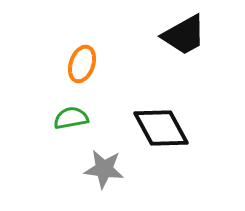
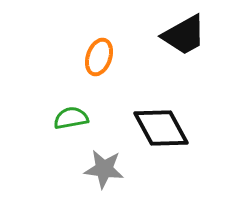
orange ellipse: moved 17 px right, 7 px up
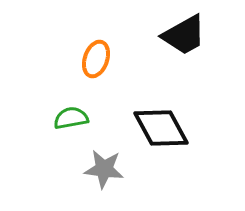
orange ellipse: moved 3 px left, 2 px down
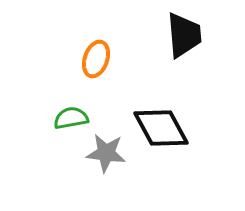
black trapezoid: rotated 66 degrees counterclockwise
gray star: moved 2 px right, 16 px up
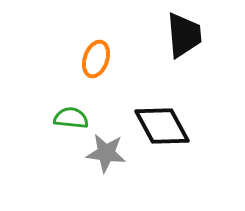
green semicircle: rotated 16 degrees clockwise
black diamond: moved 1 px right, 2 px up
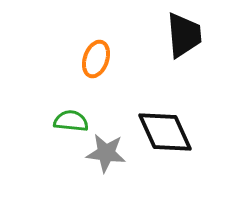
green semicircle: moved 3 px down
black diamond: moved 3 px right, 6 px down; rotated 4 degrees clockwise
